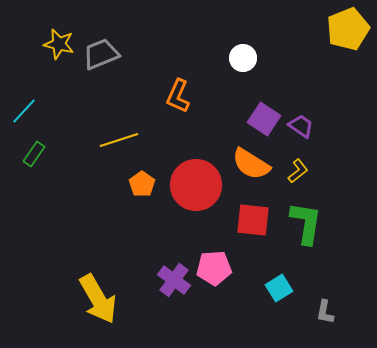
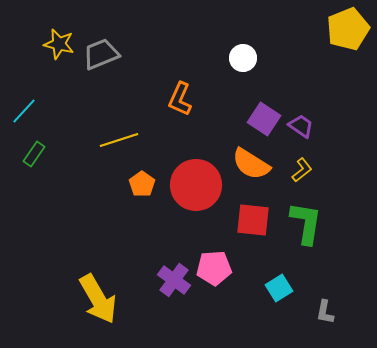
orange L-shape: moved 2 px right, 3 px down
yellow L-shape: moved 4 px right, 1 px up
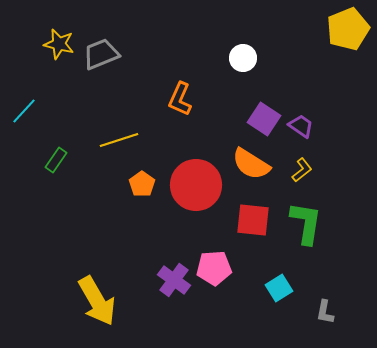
green rectangle: moved 22 px right, 6 px down
yellow arrow: moved 1 px left, 2 px down
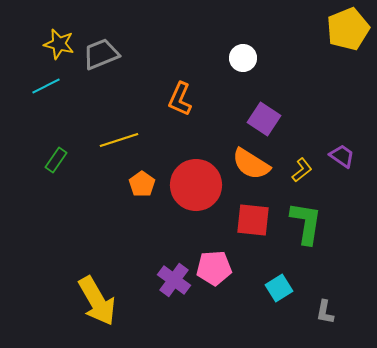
cyan line: moved 22 px right, 25 px up; rotated 20 degrees clockwise
purple trapezoid: moved 41 px right, 30 px down
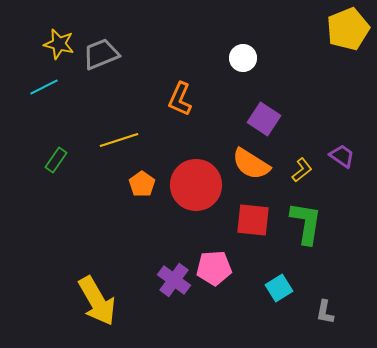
cyan line: moved 2 px left, 1 px down
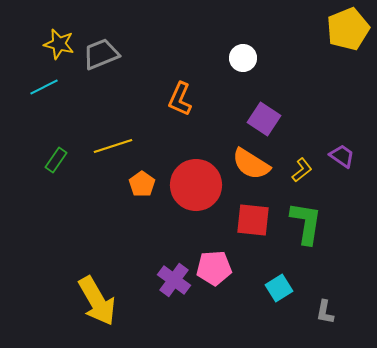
yellow line: moved 6 px left, 6 px down
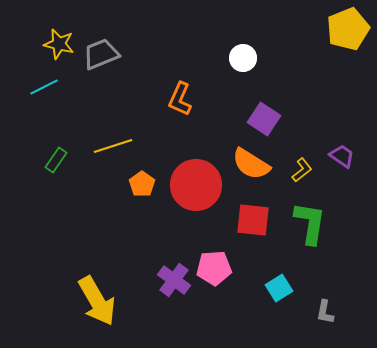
green L-shape: moved 4 px right
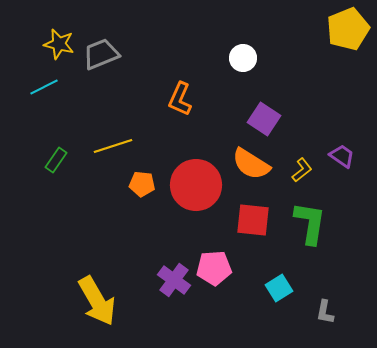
orange pentagon: rotated 30 degrees counterclockwise
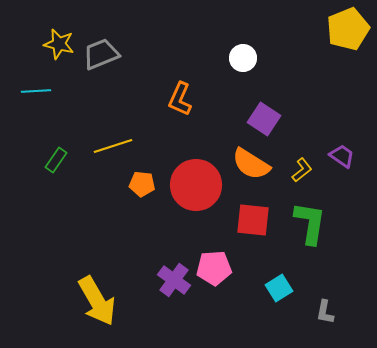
cyan line: moved 8 px left, 4 px down; rotated 24 degrees clockwise
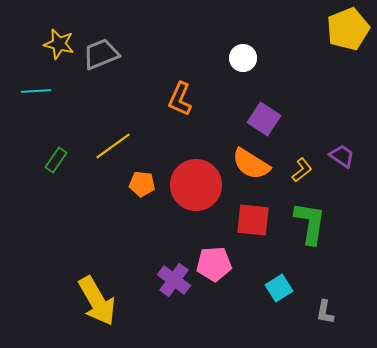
yellow line: rotated 18 degrees counterclockwise
pink pentagon: moved 4 px up
